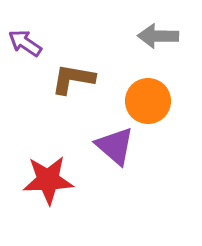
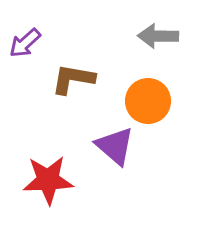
purple arrow: rotated 76 degrees counterclockwise
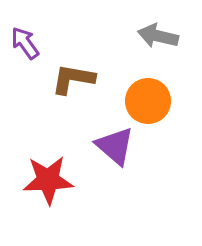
gray arrow: rotated 12 degrees clockwise
purple arrow: rotated 96 degrees clockwise
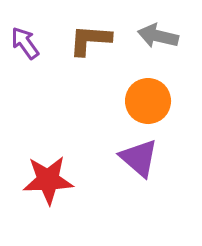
brown L-shape: moved 17 px right, 39 px up; rotated 6 degrees counterclockwise
purple triangle: moved 24 px right, 12 px down
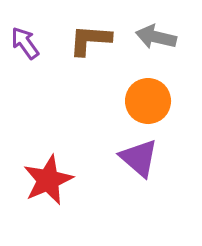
gray arrow: moved 2 px left, 1 px down
red star: rotated 21 degrees counterclockwise
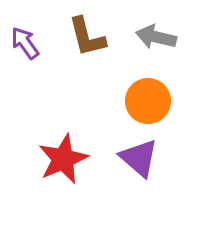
brown L-shape: moved 3 px left, 3 px up; rotated 108 degrees counterclockwise
red star: moved 15 px right, 21 px up
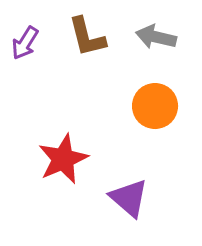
purple arrow: rotated 112 degrees counterclockwise
orange circle: moved 7 px right, 5 px down
purple triangle: moved 10 px left, 40 px down
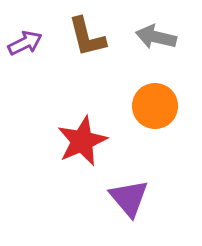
purple arrow: rotated 148 degrees counterclockwise
red star: moved 19 px right, 18 px up
purple triangle: rotated 9 degrees clockwise
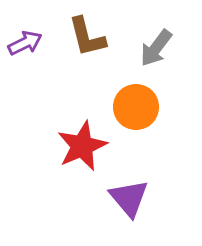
gray arrow: moved 11 px down; rotated 66 degrees counterclockwise
orange circle: moved 19 px left, 1 px down
red star: moved 5 px down
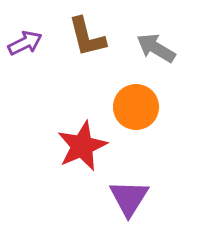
gray arrow: rotated 84 degrees clockwise
purple triangle: rotated 12 degrees clockwise
